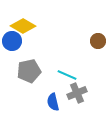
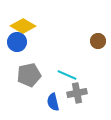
blue circle: moved 5 px right, 1 px down
gray pentagon: moved 4 px down
gray cross: rotated 12 degrees clockwise
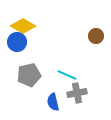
brown circle: moved 2 px left, 5 px up
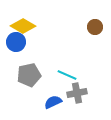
brown circle: moved 1 px left, 9 px up
blue circle: moved 1 px left
blue semicircle: rotated 78 degrees clockwise
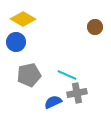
yellow diamond: moved 7 px up
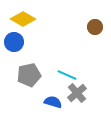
blue circle: moved 2 px left
gray cross: rotated 30 degrees counterclockwise
blue semicircle: rotated 42 degrees clockwise
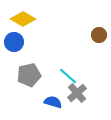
brown circle: moved 4 px right, 8 px down
cyan line: moved 1 px right, 1 px down; rotated 18 degrees clockwise
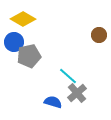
gray pentagon: moved 19 px up
